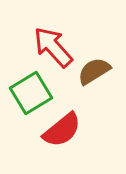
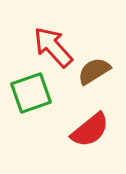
green square: rotated 12 degrees clockwise
red semicircle: moved 28 px right
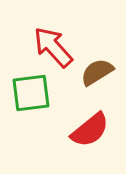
brown semicircle: moved 3 px right, 1 px down
green square: rotated 12 degrees clockwise
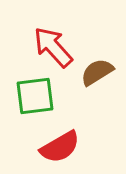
green square: moved 4 px right, 3 px down
red semicircle: moved 30 px left, 17 px down; rotated 9 degrees clockwise
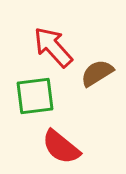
brown semicircle: moved 1 px down
red semicircle: moved 1 px right; rotated 69 degrees clockwise
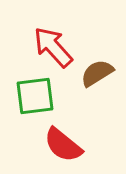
red semicircle: moved 2 px right, 2 px up
